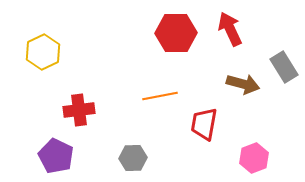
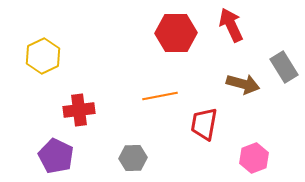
red arrow: moved 1 px right, 4 px up
yellow hexagon: moved 4 px down
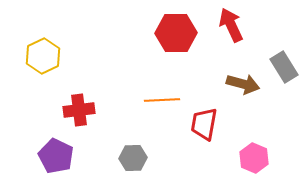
orange line: moved 2 px right, 4 px down; rotated 8 degrees clockwise
pink hexagon: rotated 16 degrees counterclockwise
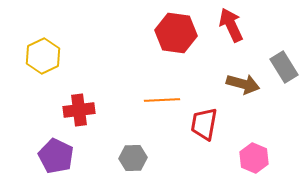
red hexagon: rotated 9 degrees clockwise
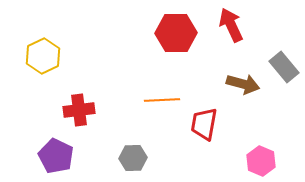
red hexagon: rotated 9 degrees counterclockwise
gray rectangle: rotated 8 degrees counterclockwise
pink hexagon: moved 7 px right, 3 px down
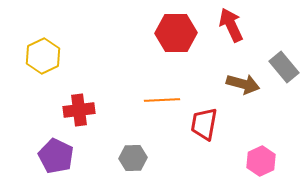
pink hexagon: rotated 12 degrees clockwise
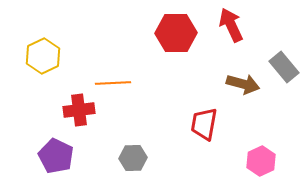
orange line: moved 49 px left, 17 px up
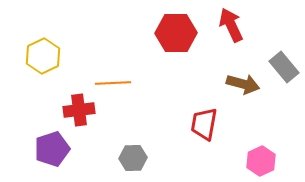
purple pentagon: moved 4 px left, 7 px up; rotated 28 degrees clockwise
